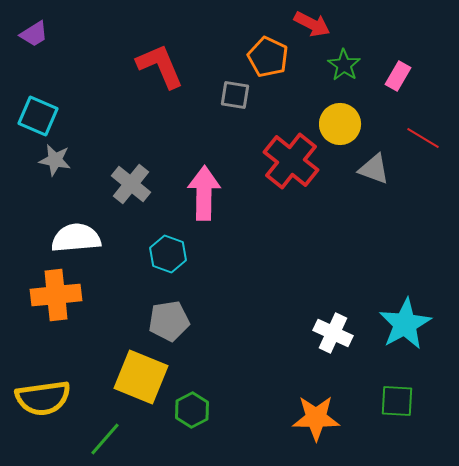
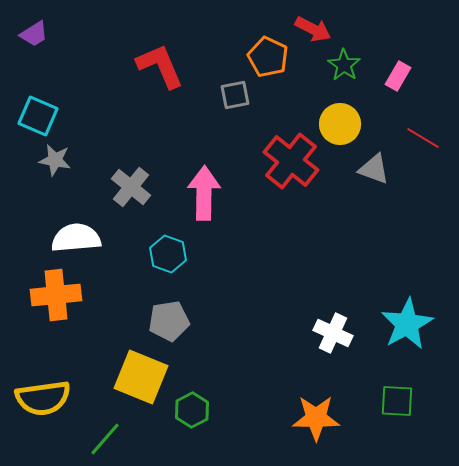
red arrow: moved 1 px right, 5 px down
gray square: rotated 20 degrees counterclockwise
gray cross: moved 3 px down
cyan star: moved 2 px right
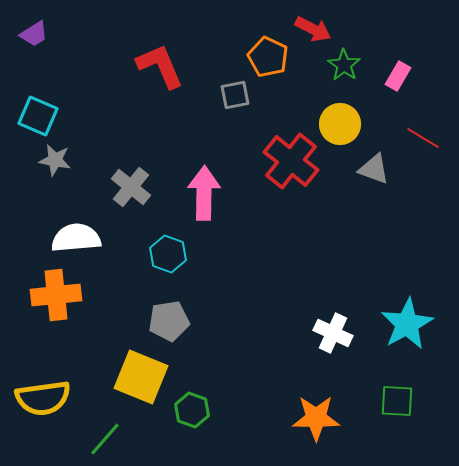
green hexagon: rotated 12 degrees counterclockwise
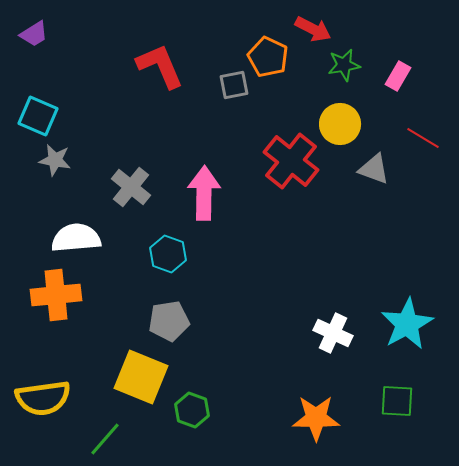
green star: rotated 28 degrees clockwise
gray square: moved 1 px left, 10 px up
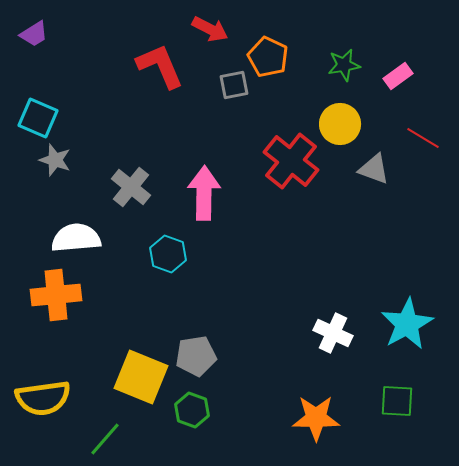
red arrow: moved 103 px left
pink rectangle: rotated 24 degrees clockwise
cyan square: moved 2 px down
gray star: rotated 8 degrees clockwise
gray pentagon: moved 27 px right, 35 px down
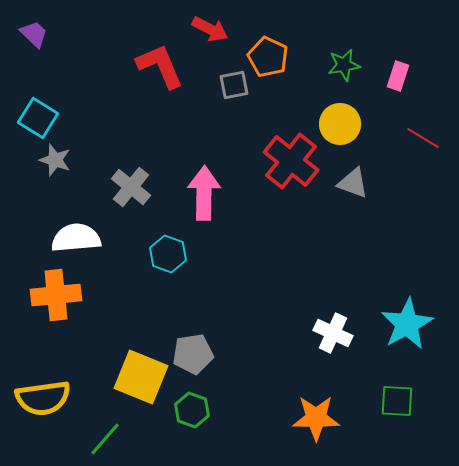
purple trapezoid: rotated 104 degrees counterclockwise
pink rectangle: rotated 36 degrees counterclockwise
cyan square: rotated 9 degrees clockwise
gray triangle: moved 21 px left, 14 px down
gray pentagon: moved 3 px left, 2 px up
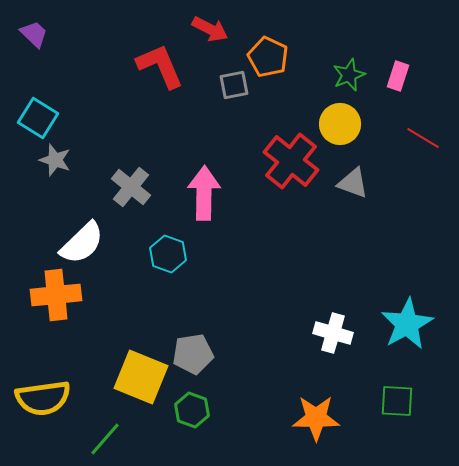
green star: moved 5 px right, 10 px down; rotated 12 degrees counterclockwise
white semicircle: moved 6 px right, 5 px down; rotated 141 degrees clockwise
white cross: rotated 9 degrees counterclockwise
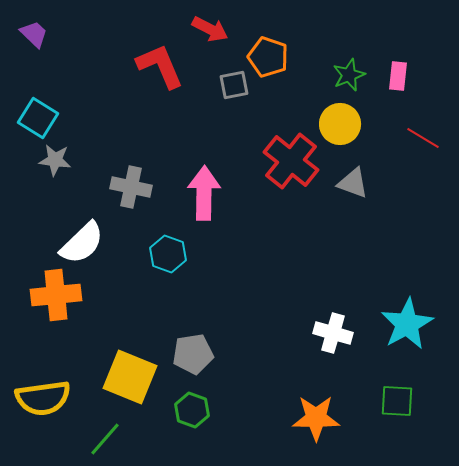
orange pentagon: rotated 6 degrees counterclockwise
pink rectangle: rotated 12 degrees counterclockwise
gray star: rotated 12 degrees counterclockwise
gray cross: rotated 27 degrees counterclockwise
yellow square: moved 11 px left
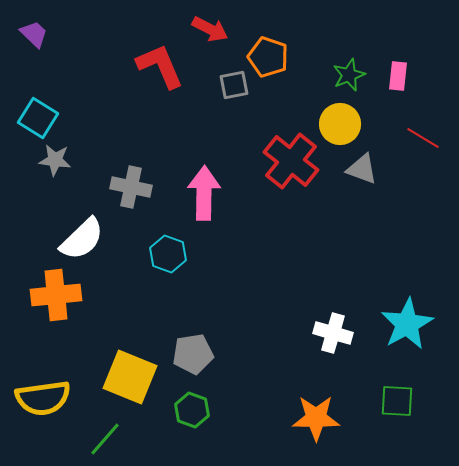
gray triangle: moved 9 px right, 14 px up
white semicircle: moved 4 px up
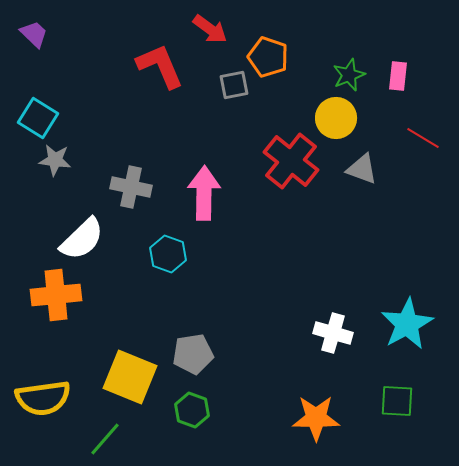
red arrow: rotated 9 degrees clockwise
yellow circle: moved 4 px left, 6 px up
